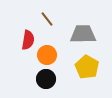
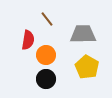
orange circle: moved 1 px left
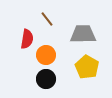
red semicircle: moved 1 px left, 1 px up
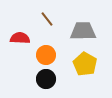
gray trapezoid: moved 3 px up
red semicircle: moved 7 px left, 1 px up; rotated 96 degrees counterclockwise
yellow pentagon: moved 2 px left, 3 px up
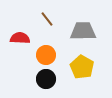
yellow pentagon: moved 3 px left, 3 px down
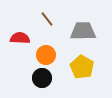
black circle: moved 4 px left, 1 px up
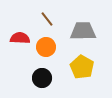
orange circle: moved 8 px up
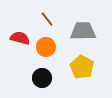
red semicircle: rotated 12 degrees clockwise
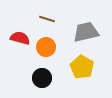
brown line: rotated 35 degrees counterclockwise
gray trapezoid: moved 3 px right, 1 px down; rotated 12 degrees counterclockwise
